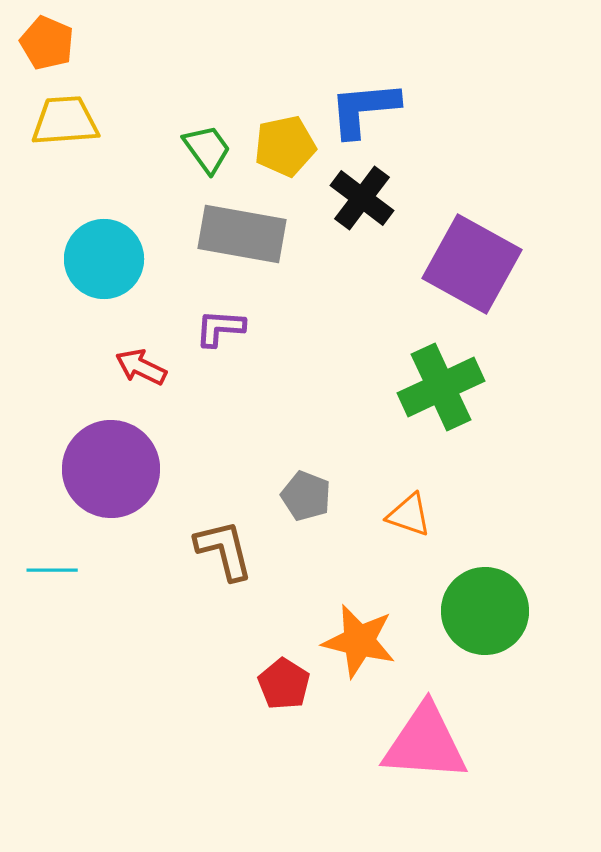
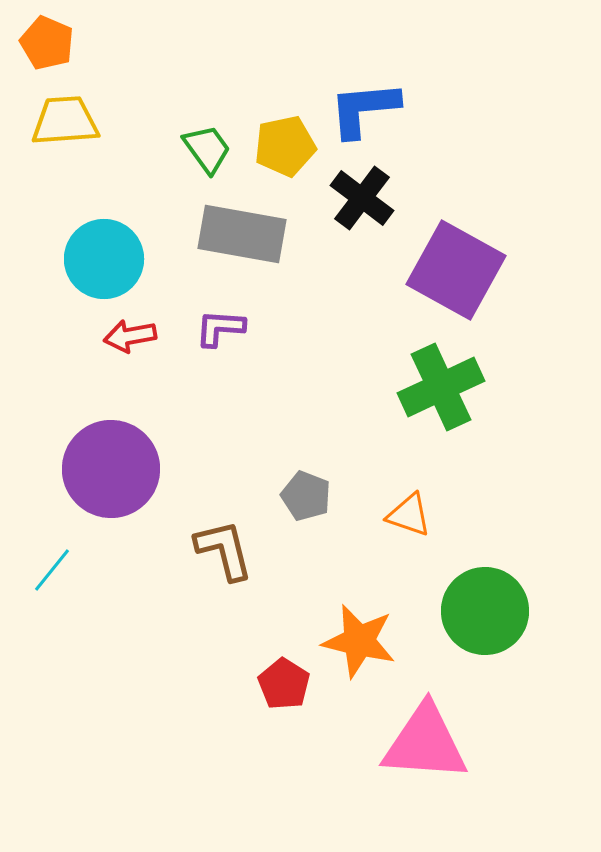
purple square: moved 16 px left, 6 px down
red arrow: moved 11 px left, 31 px up; rotated 36 degrees counterclockwise
cyan line: rotated 51 degrees counterclockwise
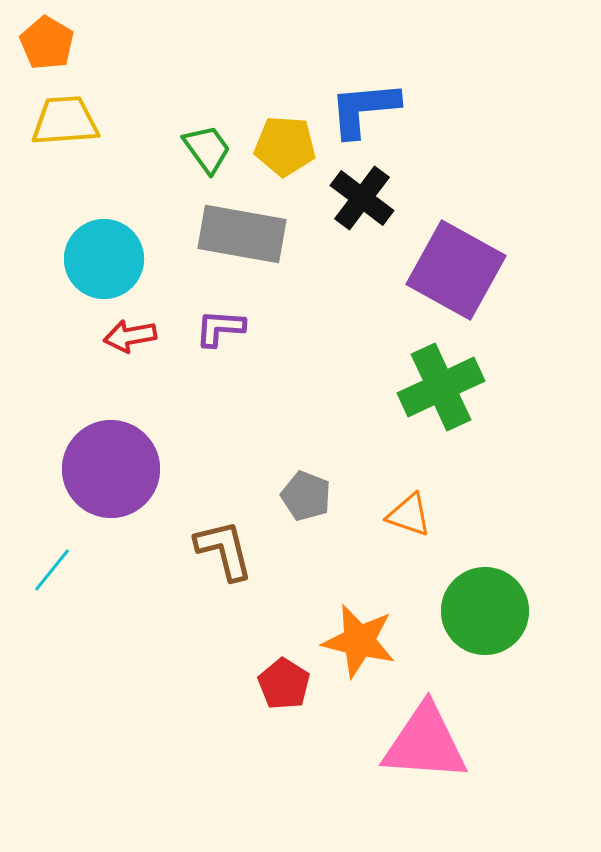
orange pentagon: rotated 8 degrees clockwise
yellow pentagon: rotated 16 degrees clockwise
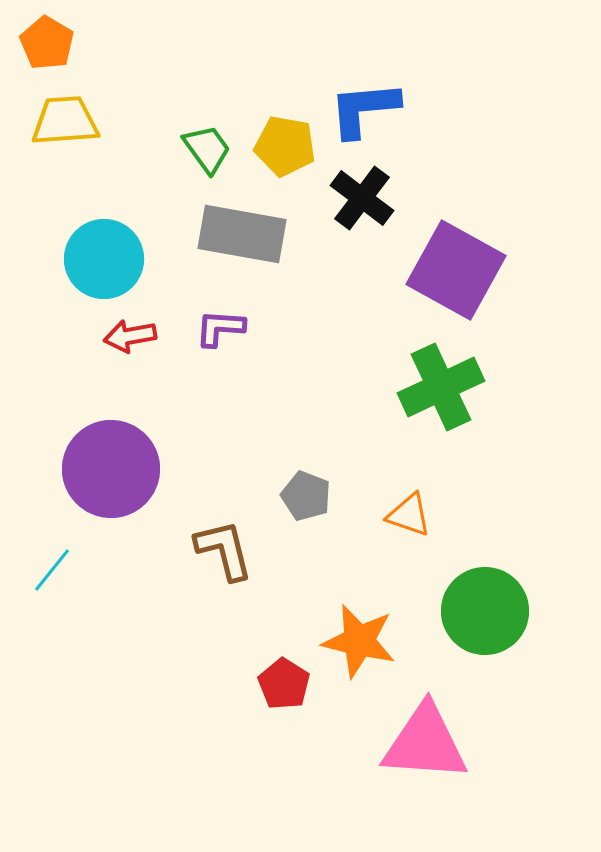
yellow pentagon: rotated 6 degrees clockwise
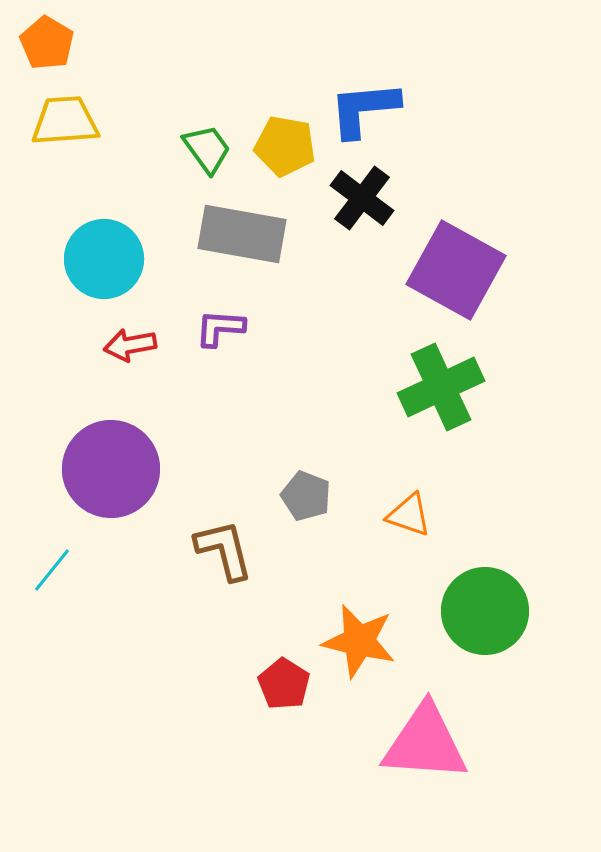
red arrow: moved 9 px down
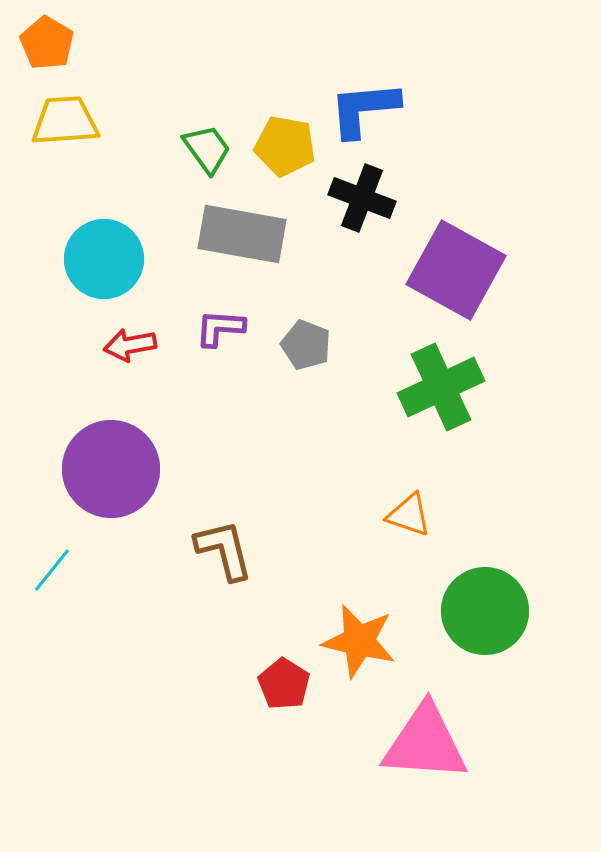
black cross: rotated 16 degrees counterclockwise
gray pentagon: moved 151 px up
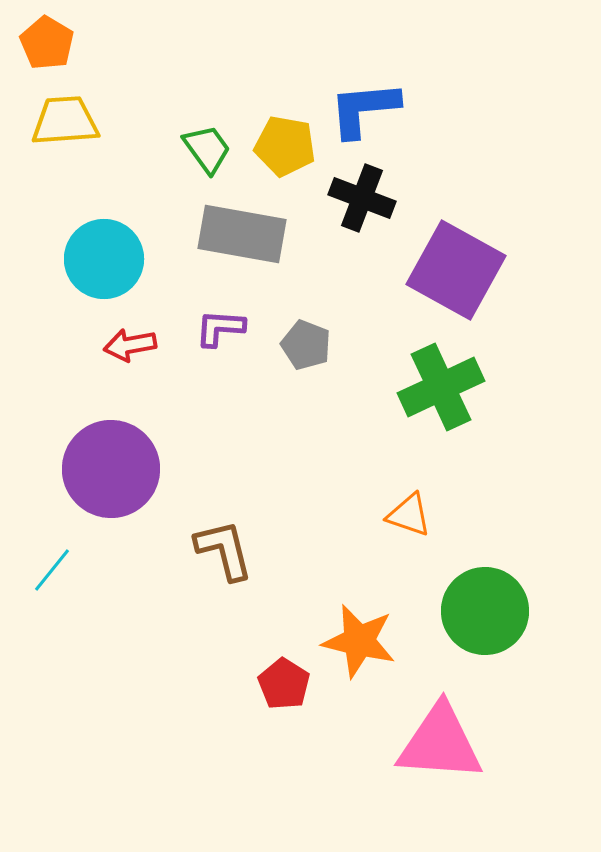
pink triangle: moved 15 px right
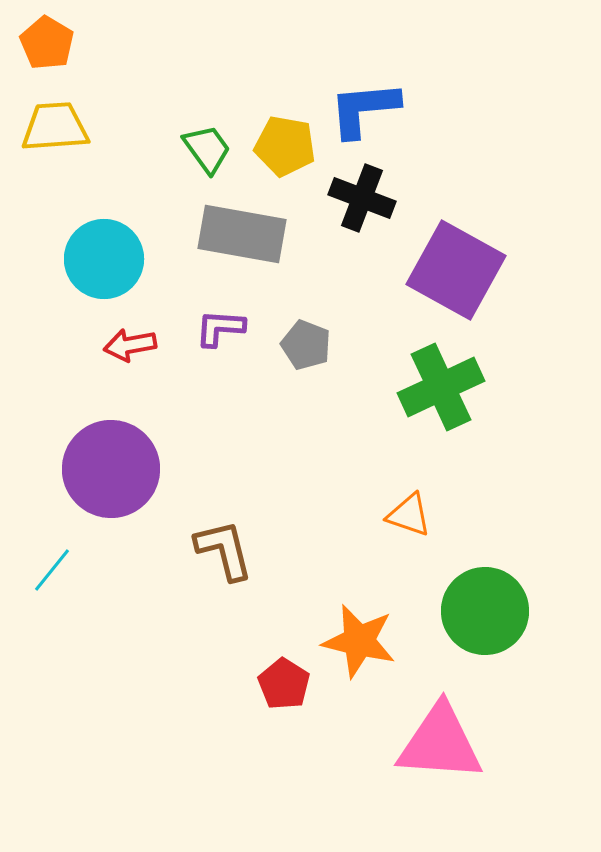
yellow trapezoid: moved 10 px left, 6 px down
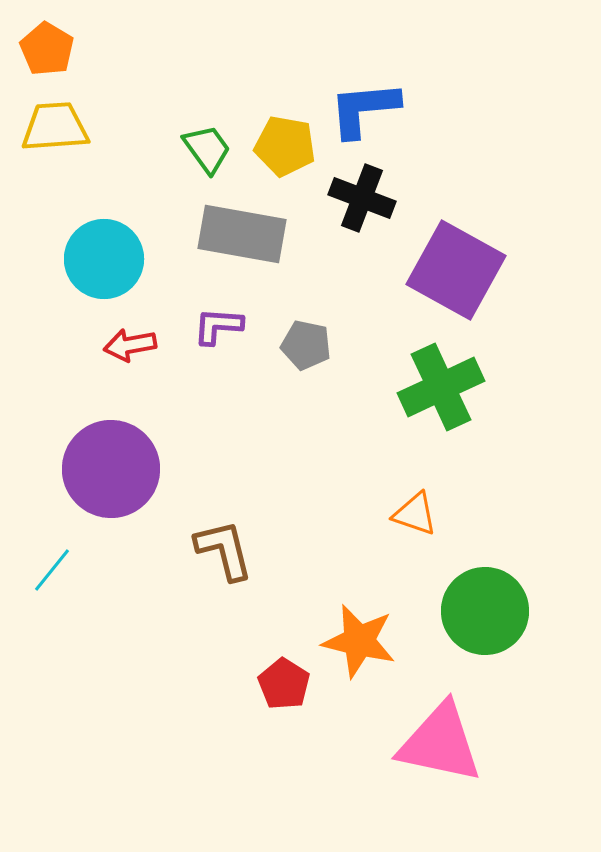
orange pentagon: moved 6 px down
purple L-shape: moved 2 px left, 2 px up
gray pentagon: rotated 9 degrees counterclockwise
orange triangle: moved 6 px right, 1 px up
pink triangle: rotated 8 degrees clockwise
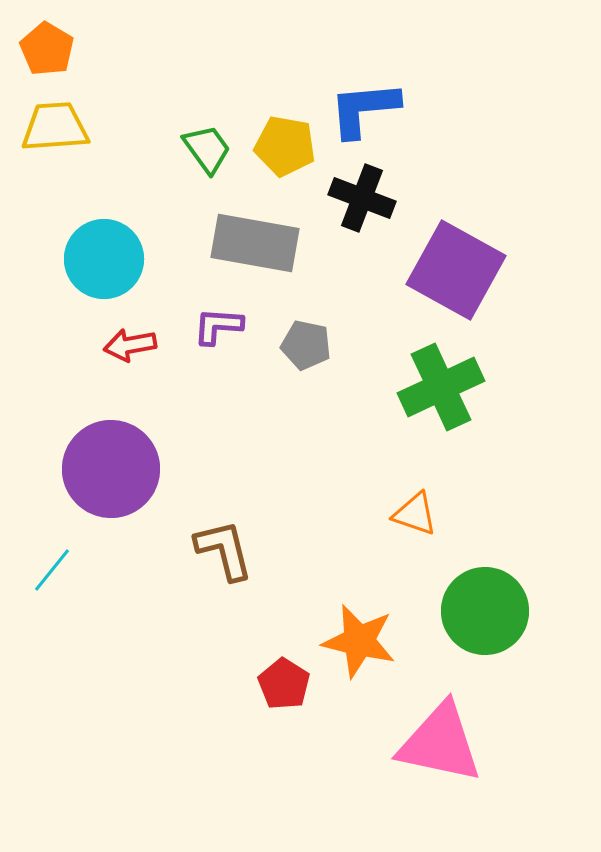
gray rectangle: moved 13 px right, 9 px down
